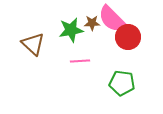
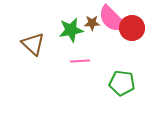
red circle: moved 4 px right, 9 px up
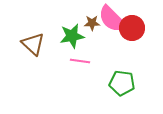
green star: moved 1 px right, 6 px down
pink line: rotated 12 degrees clockwise
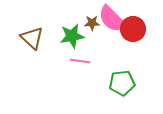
red circle: moved 1 px right, 1 px down
brown triangle: moved 1 px left, 6 px up
green pentagon: rotated 15 degrees counterclockwise
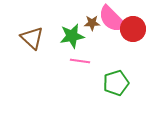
green pentagon: moved 6 px left; rotated 10 degrees counterclockwise
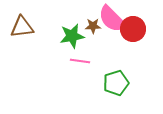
brown star: moved 1 px right, 3 px down
brown triangle: moved 10 px left, 11 px up; rotated 50 degrees counterclockwise
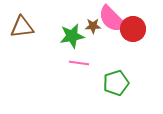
pink line: moved 1 px left, 2 px down
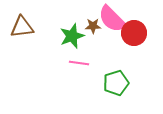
red circle: moved 1 px right, 4 px down
green star: rotated 10 degrees counterclockwise
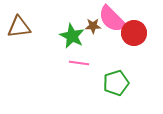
brown triangle: moved 3 px left
green star: rotated 25 degrees counterclockwise
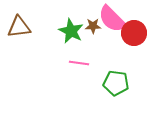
green star: moved 1 px left, 5 px up
green pentagon: rotated 25 degrees clockwise
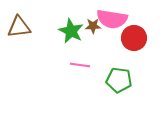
pink semicircle: rotated 36 degrees counterclockwise
red circle: moved 5 px down
pink line: moved 1 px right, 2 px down
green pentagon: moved 3 px right, 3 px up
